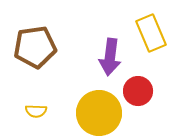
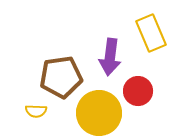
brown pentagon: moved 26 px right, 30 px down
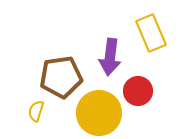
yellow semicircle: rotated 105 degrees clockwise
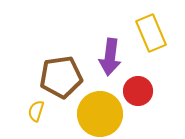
yellow circle: moved 1 px right, 1 px down
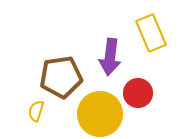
red circle: moved 2 px down
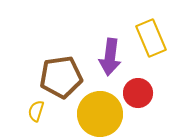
yellow rectangle: moved 5 px down
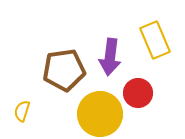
yellow rectangle: moved 4 px right, 2 px down
brown pentagon: moved 3 px right, 7 px up
yellow semicircle: moved 14 px left
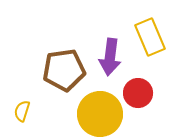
yellow rectangle: moved 5 px left, 3 px up
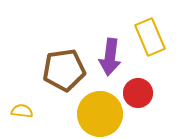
yellow semicircle: rotated 80 degrees clockwise
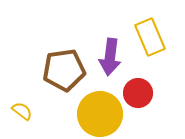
yellow semicircle: rotated 30 degrees clockwise
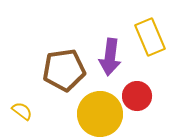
red circle: moved 1 px left, 3 px down
